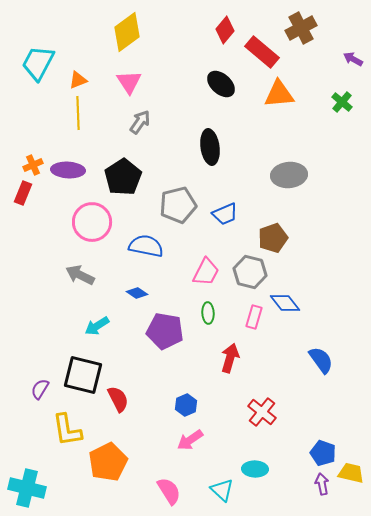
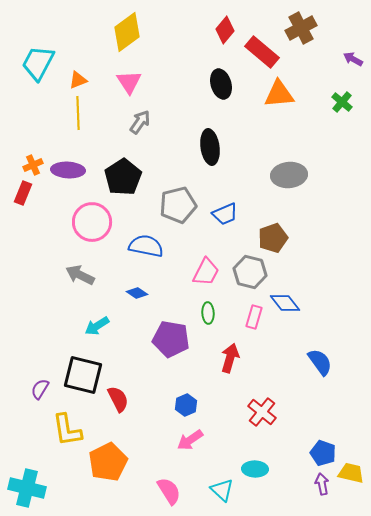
black ellipse at (221, 84): rotated 32 degrees clockwise
purple pentagon at (165, 331): moved 6 px right, 8 px down
blue semicircle at (321, 360): moved 1 px left, 2 px down
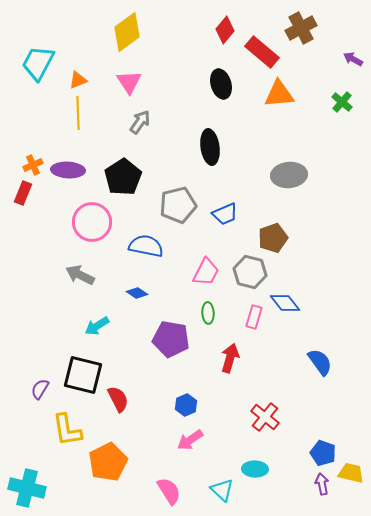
red cross at (262, 412): moved 3 px right, 5 px down
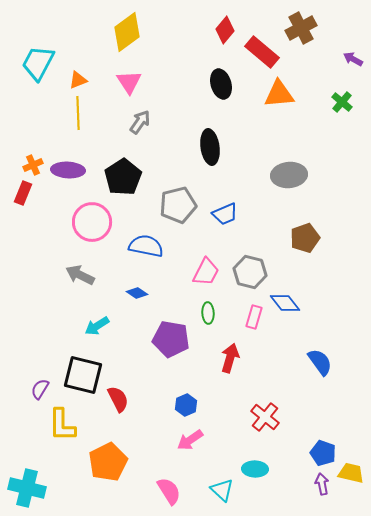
brown pentagon at (273, 238): moved 32 px right
yellow L-shape at (67, 430): moved 5 px left, 5 px up; rotated 9 degrees clockwise
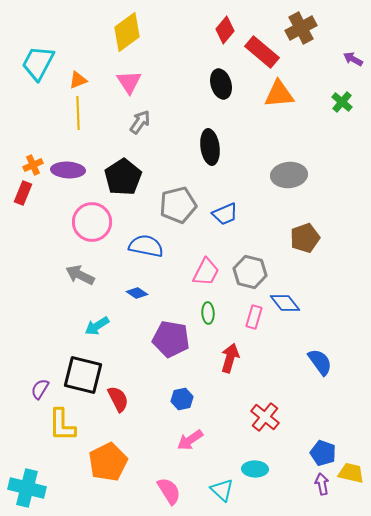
blue hexagon at (186, 405): moved 4 px left, 6 px up; rotated 10 degrees clockwise
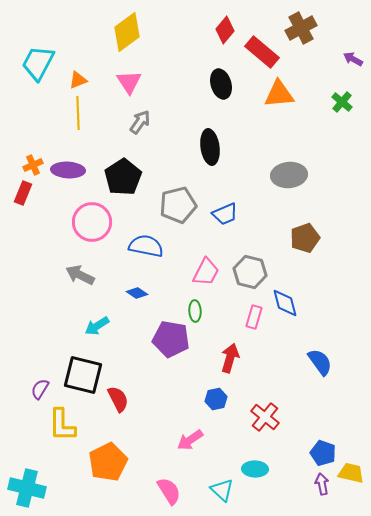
blue diamond at (285, 303): rotated 24 degrees clockwise
green ellipse at (208, 313): moved 13 px left, 2 px up
blue hexagon at (182, 399): moved 34 px right
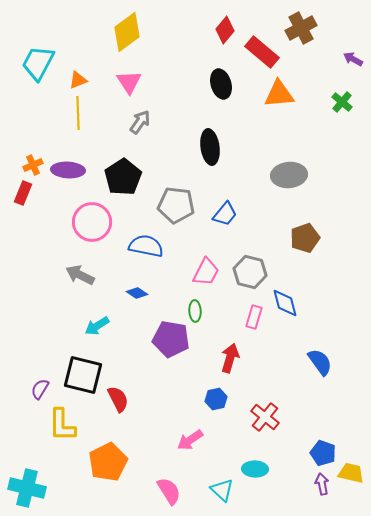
gray pentagon at (178, 205): moved 2 px left; rotated 21 degrees clockwise
blue trapezoid at (225, 214): rotated 28 degrees counterclockwise
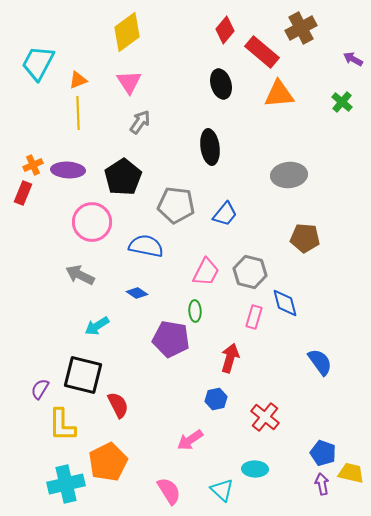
brown pentagon at (305, 238): rotated 24 degrees clockwise
red semicircle at (118, 399): moved 6 px down
cyan cross at (27, 488): moved 39 px right, 4 px up; rotated 27 degrees counterclockwise
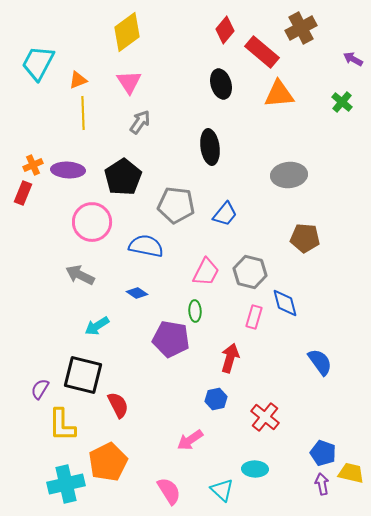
yellow line at (78, 113): moved 5 px right
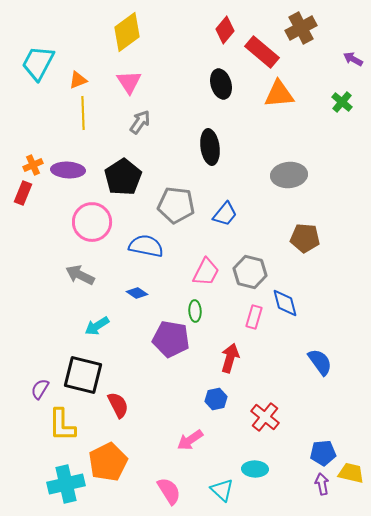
blue pentagon at (323, 453): rotated 25 degrees counterclockwise
